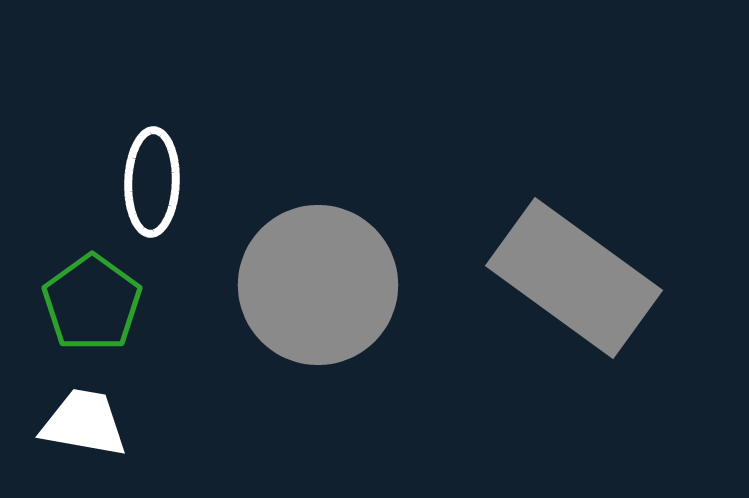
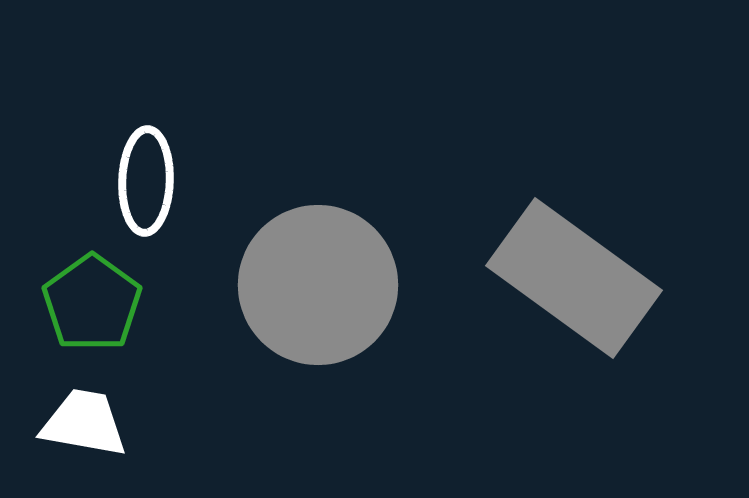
white ellipse: moved 6 px left, 1 px up
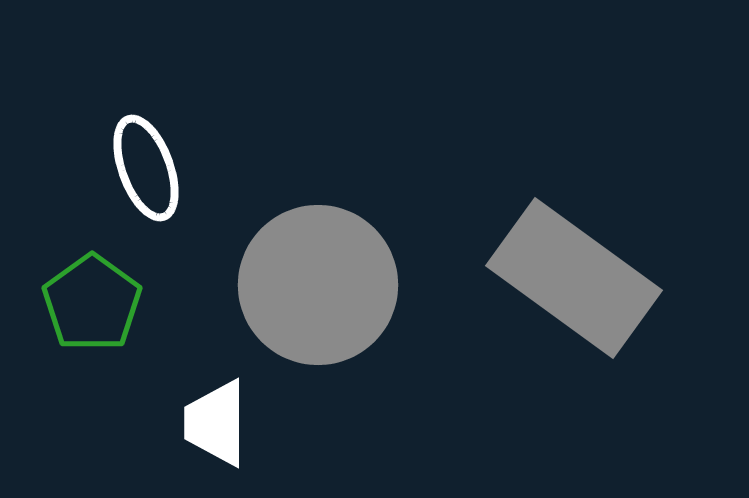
white ellipse: moved 13 px up; rotated 22 degrees counterclockwise
white trapezoid: moved 132 px right; rotated 100 degrees counterclockwise
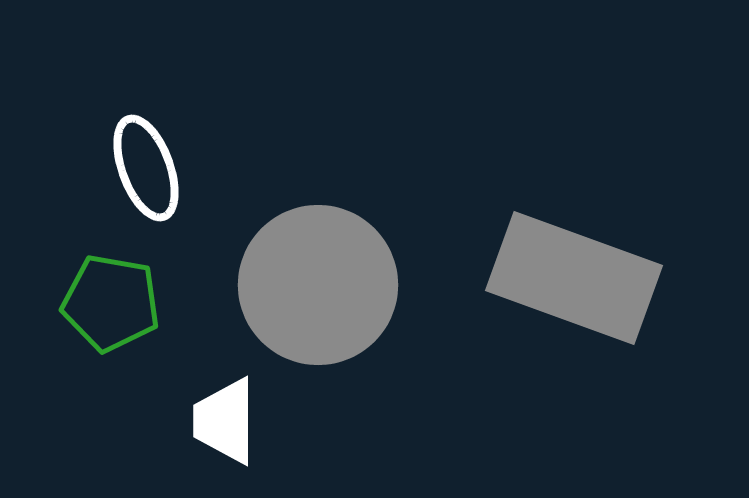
gray rectangle: rotated 16 degrees counterclockwise
green pentagon: moved 19 px right; rotated 26 degrees counterclockwise
white trapezoid: moved 9 px right, 2 px up
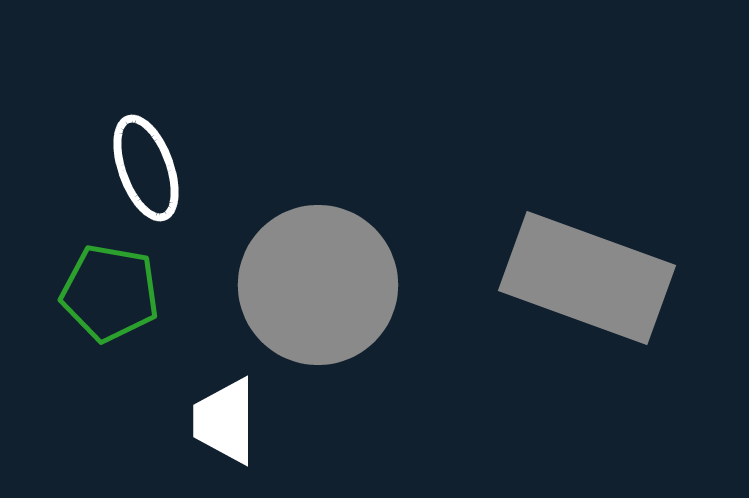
gray rectangle: moved 13 px right
green pentagon: moved 1 px left, 10 px up
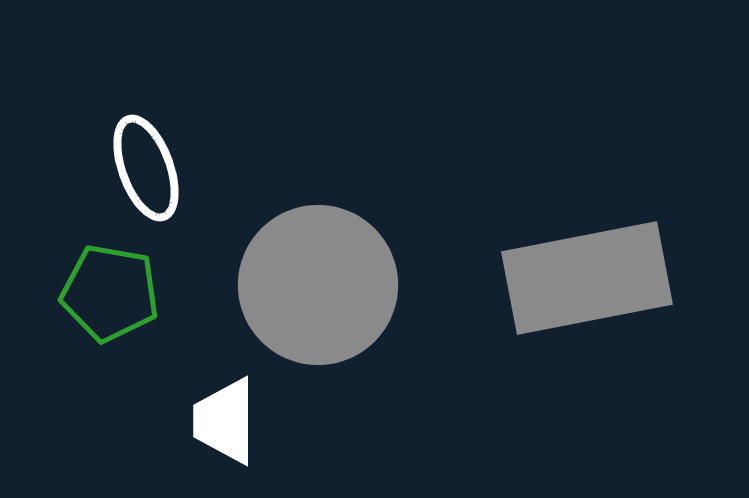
gray rectangle: rotated 31 degrees counterclockwise
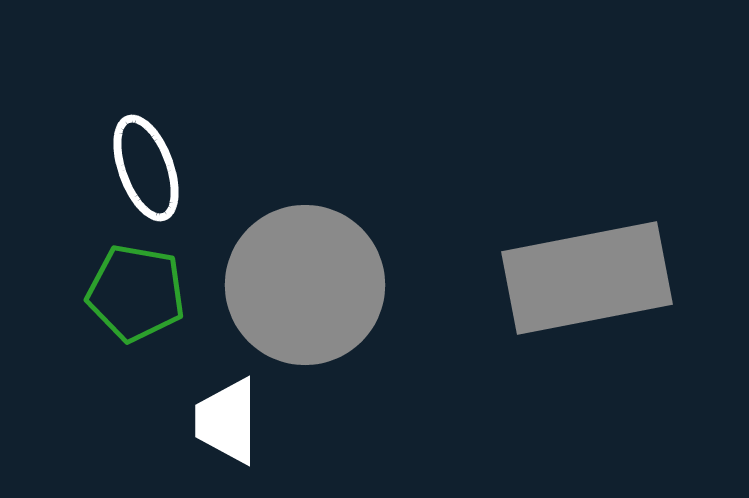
gray circle: moved 13 px left
green pentagon: moved 26 px right
white trapezoid: moved 2 px right
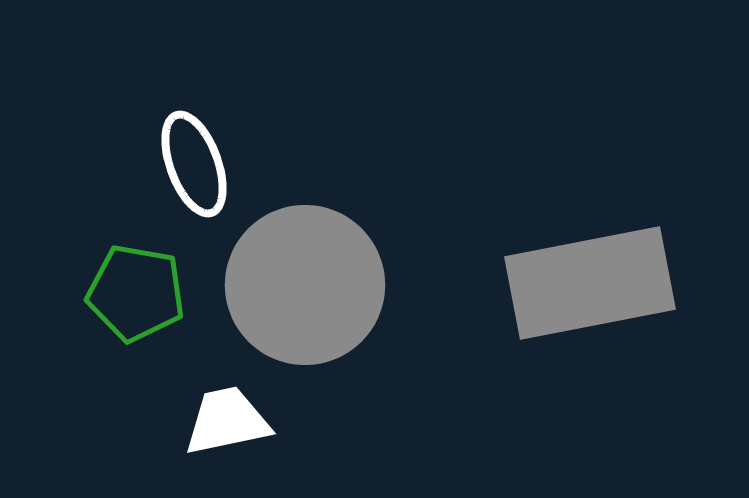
white ellipse: moved 48 px right, 4 px up
gray rectangle: moved 3 px right, 5 px down
white trapezoid: rotated 78 degrees clockwise
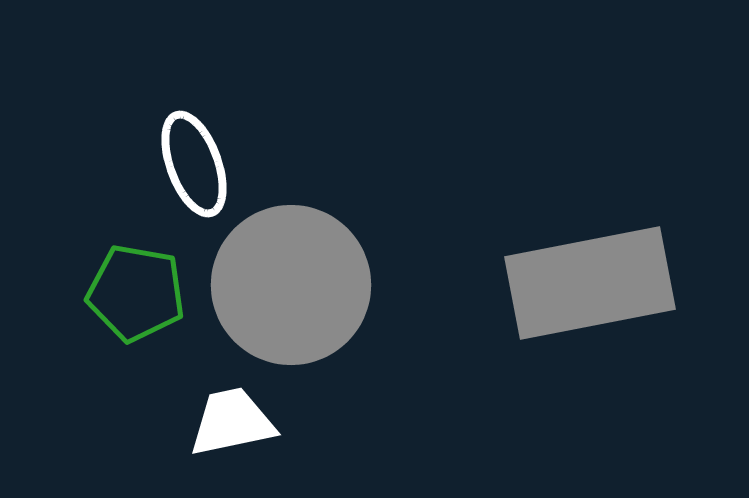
gray circle: moved 14 px left
white trapezoid: moved 5 px right, 1 px down
